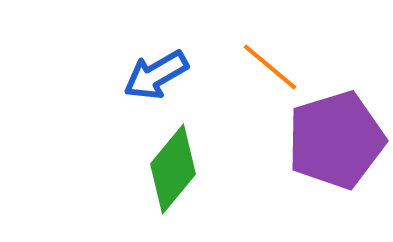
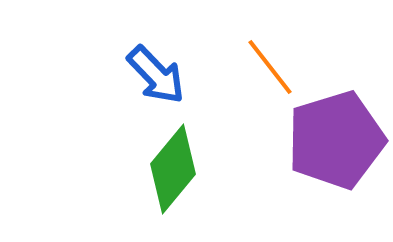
orange line: rotated 12 degrees clockwise
blue arrow: rotated 104 degrees counterclockwise
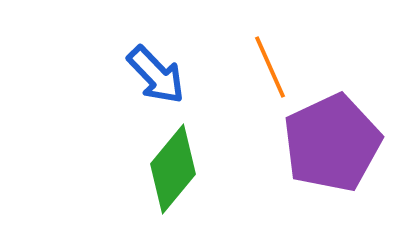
orange line: rotated 14 degrees clockwise
purple pentagon: moved 4 px left, 3 px down; rotated 8 degrees counterclockwise
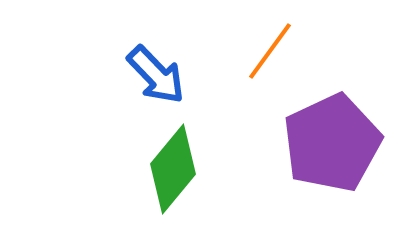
orange line: moved 16 px up; rotated 60 degrees clockwise
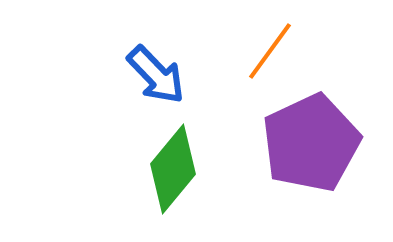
purple pentagon: moved 21 px left
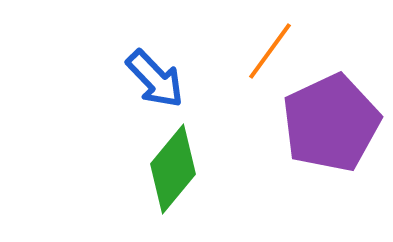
blue arrow: moved 1 px left, 4 px down
purple pentagon: moved 20 px right, 20 px up
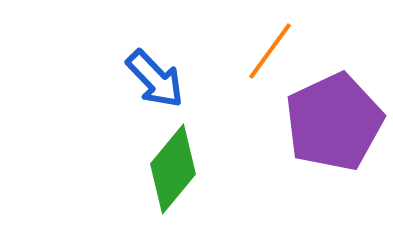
purple pentagon: moved 3 px right, 1 px up
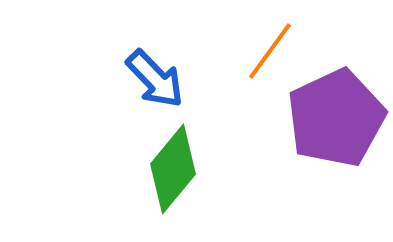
purple pentagon: moved 2 px right, 4 px up
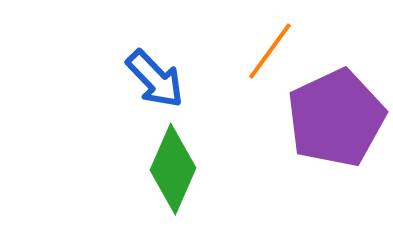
green diamond: rotated 16 degrees counterclockwise
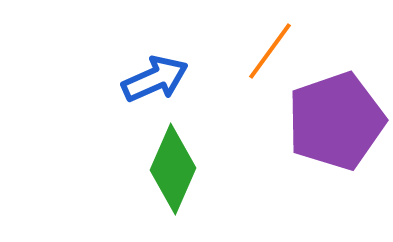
blue arrow: rotated 70 degrees counterclockwise
purple pentagon: moved 3 px down; rotated 6 degrees clockwise
